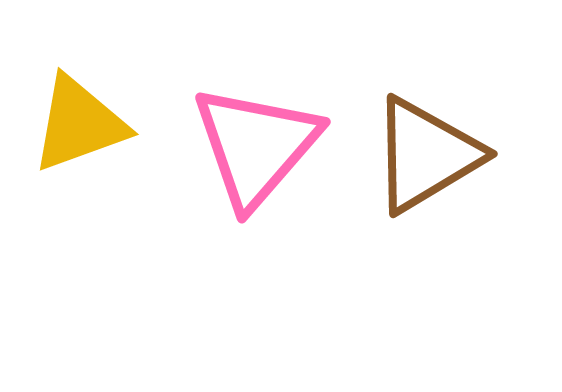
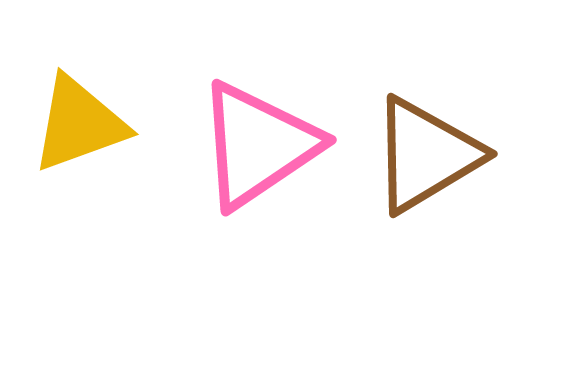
pink triangle: moved 2 px right, 1 px up; rotated 15 degrees clockwise
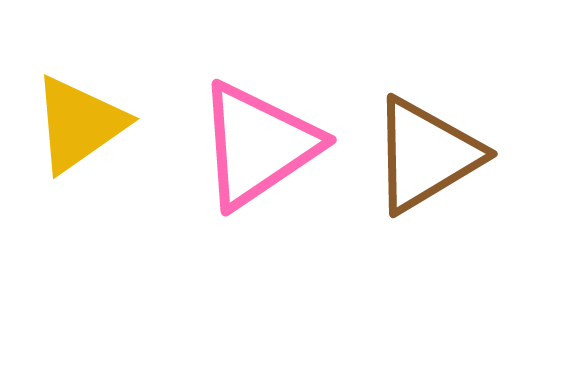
yellow triangle: rotated 15 degrees counterclockwise
